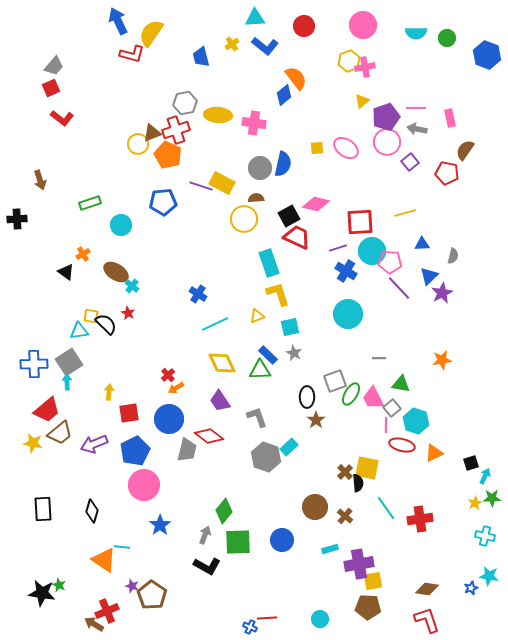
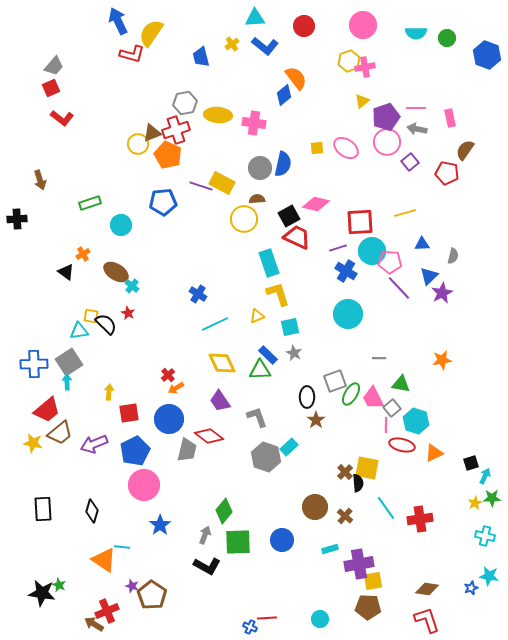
brown semicircle at (256, 198): moved 1 px right, 1 px down
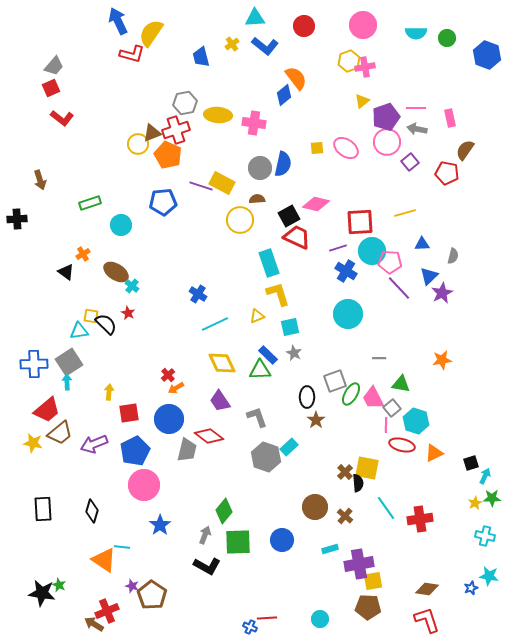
yellow circle at (244, 219): moved 4 px left, 1 px down
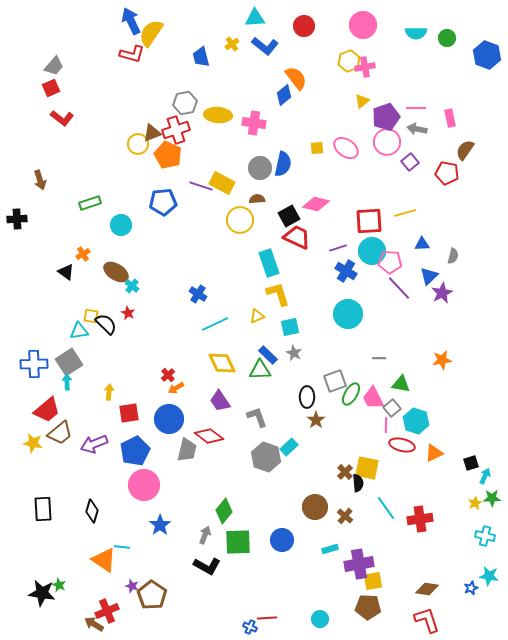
blue arrow at (118, 21): moved 13 px right
red square at (360, 222): moved 9 px right, 1 px up
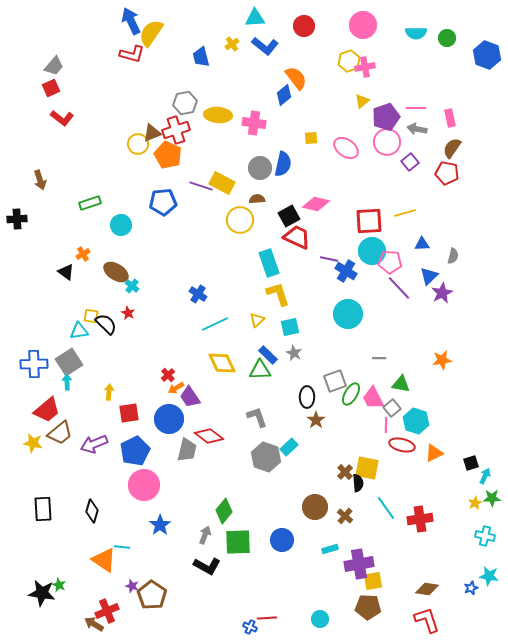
yellow square at (317, 148): moved 6 px left, 10 px up
brown semicircle at (465, 150): moved 13 px left, 2 px up
purple line at (338, 248): moved 9 px left, 11 px down; rotated 30 degrees clockwise
yellow triangle at (257, 316): moved 4 px down; rotated 21 degrees counterclockwise
purple trapezoid at (220, 401): moved 30 px left, 4 px up
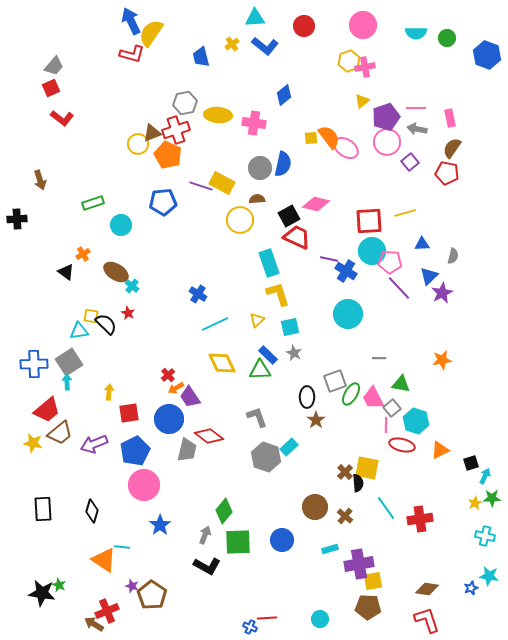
orange semicircle at (296, 78): moved 33 px right, 59 px down
green rectangle at (90, 203): moved 3 px right
orange triangle at (434, 453): moved 6 px right, 3 px up
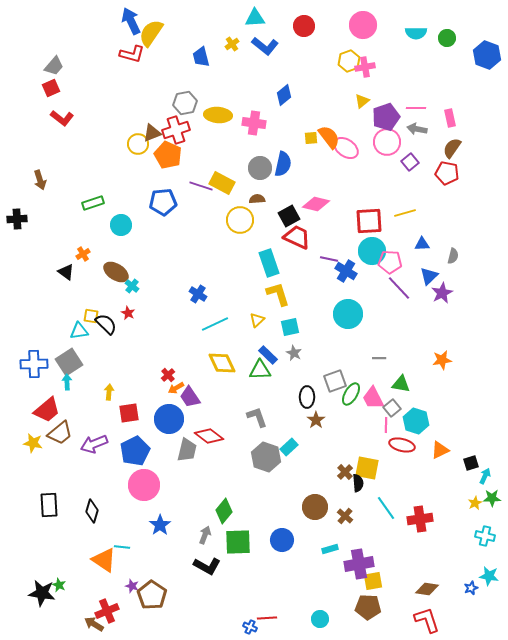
black rectangle at (43, 509): moved 6 px right, 4 px up
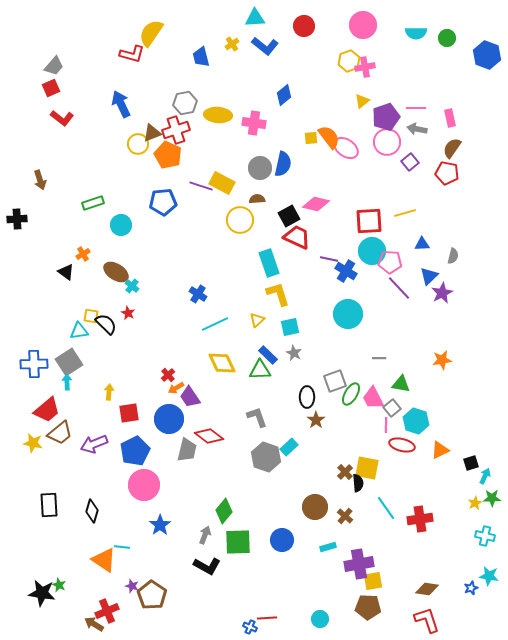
blue arrow at (131, 21): moved 10 px left, 83 px down
cyan rectangle at (330, 549): moved 2 px left, 2 px up
